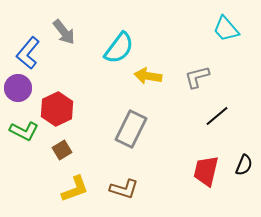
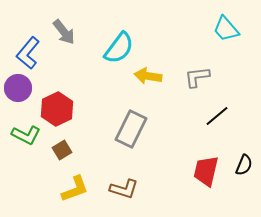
gray L-shape: rotated 8 degrees clockwise
green L-shape: moved 2 px right, 4 px down
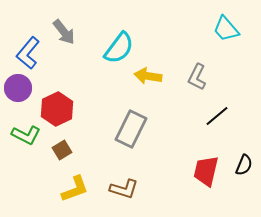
gray L-shape: rotated 56 degrees counterclockwise
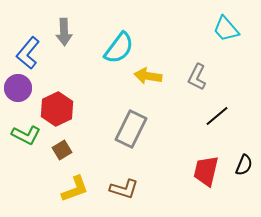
gray arrow: rotated 36 degrees clockwise
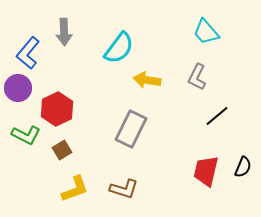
cyan trapezoid: moved 20 px left, 3 px down
yellow arrow: moved 1 px left, 4 px down
black semicircle: moved 1 px left, 2 px down
